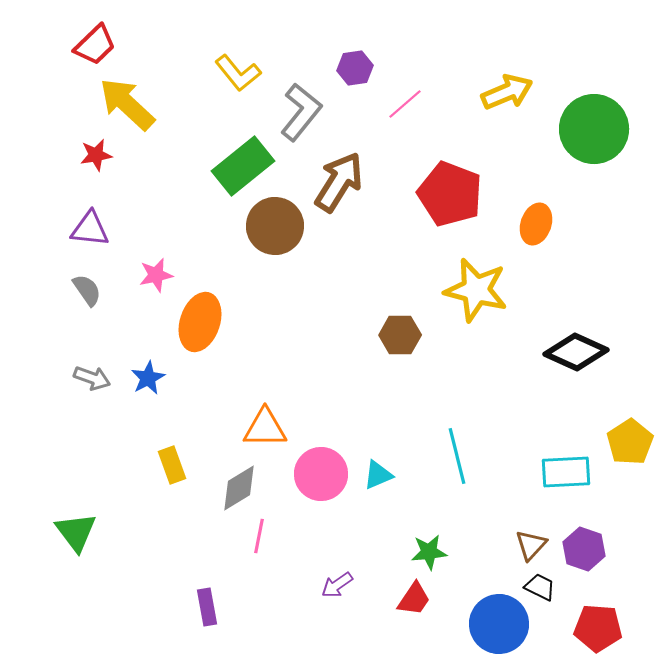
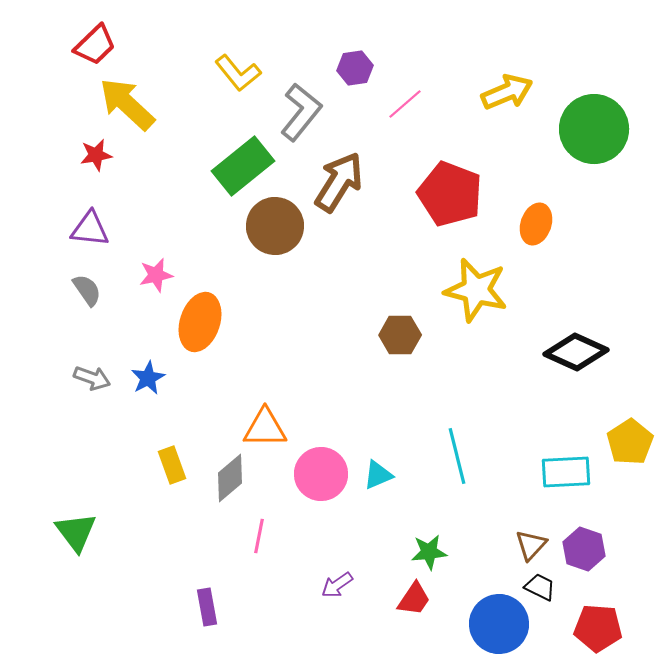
gray diamond at (239, 488): moved 9 px left, 10 px up; rotated 9 degrees counterclockwise
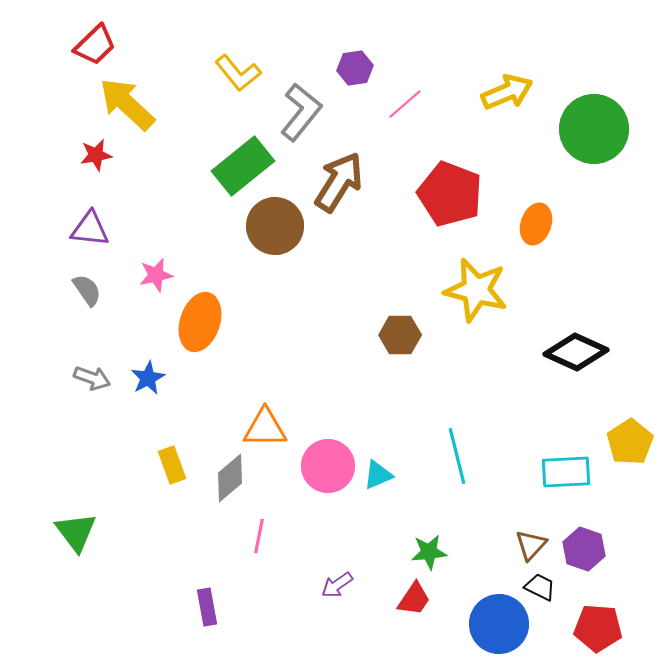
pink circle at (321, 474): moved 7 px right, 8 px up
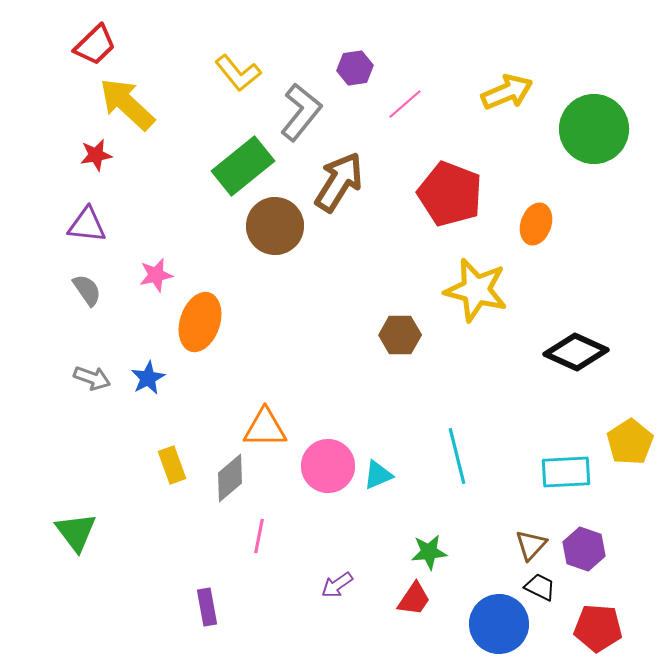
purple triangle at (90, 229): moved 3 px left, 4 px up
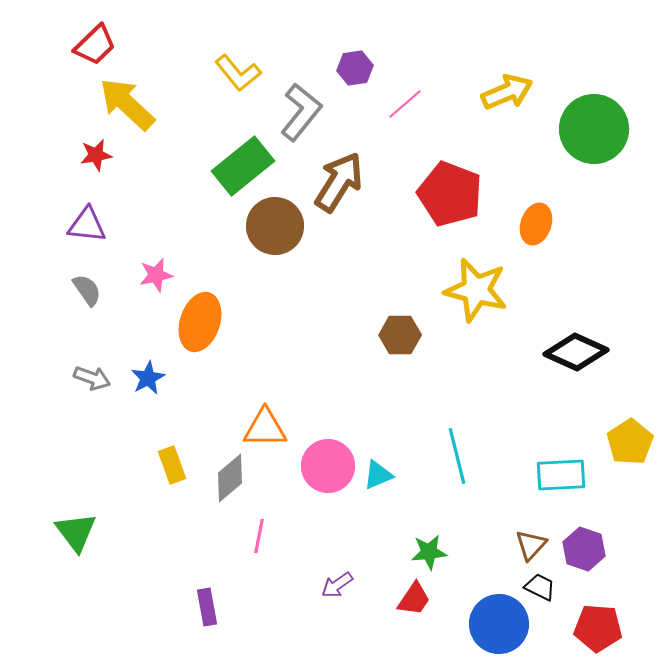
cyan rectangle at (566, 472): moved 5 px left, 3 px down
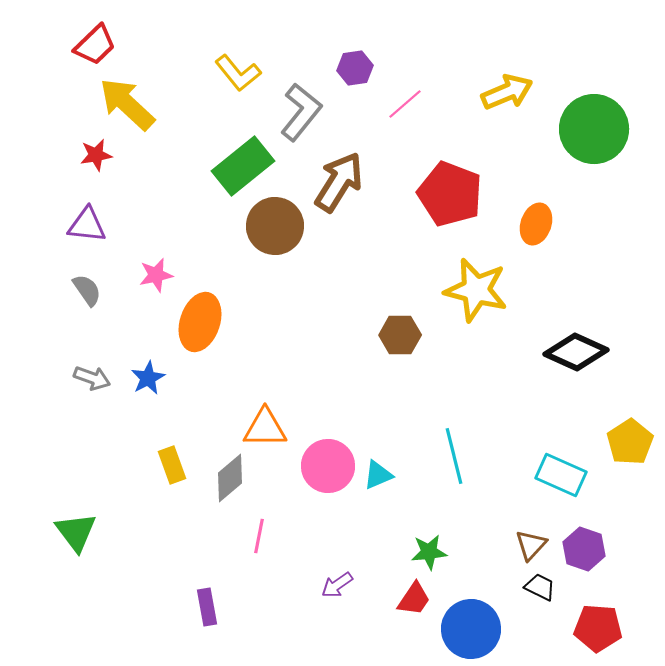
cyan line at (457, 456): moved 3 px left
cyan rectangle at (561, 475): rotated 27 degrees clockwise
blue circle at (499, 624): moved 28 px left, 5 px down
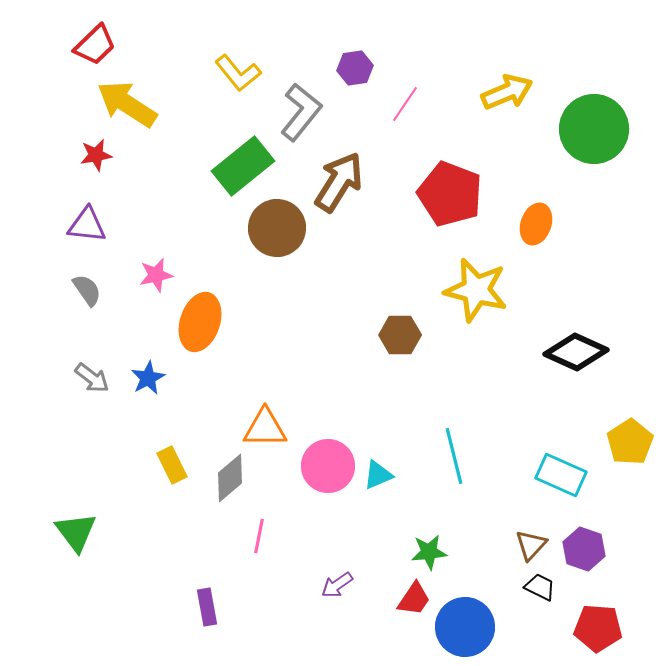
yellow arrow at (127, 104): rotated 10 degrees counterclockwise
pink line at (405, 104): rotated 15 degrees counterclockwise
brown circle at (275, 226): moved 2 px right, 2 px down
gray arrow at (92, 378): rotated 18 degrees clockwise
yellow rectangle at (172, 465): rotated 6 degrees counterclockwise
blue circle at (471, 629): moved 6 px left, 2 px up
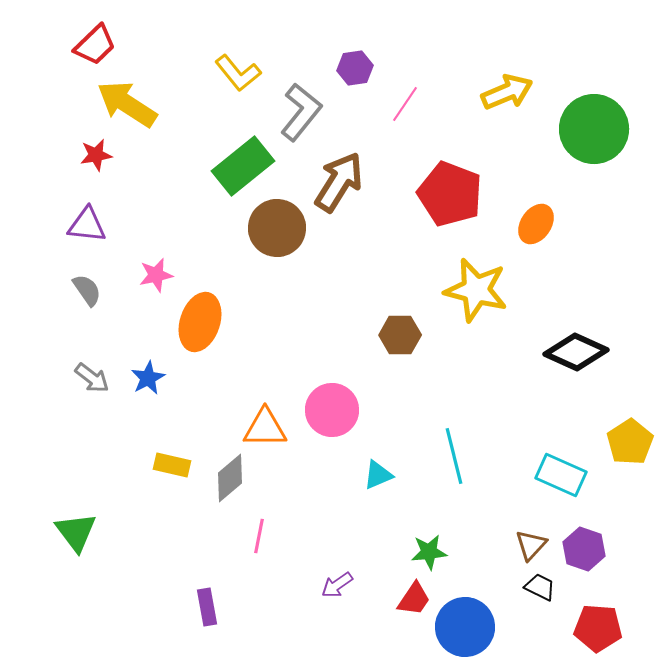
orange ellipse at (536, 224): rotated 15 degrees clockwise
yellow rectangle at (172, 465): rotated 51 degrees counterclockwise
pink circle at (328, 466): moved 4 px right, 56 px up
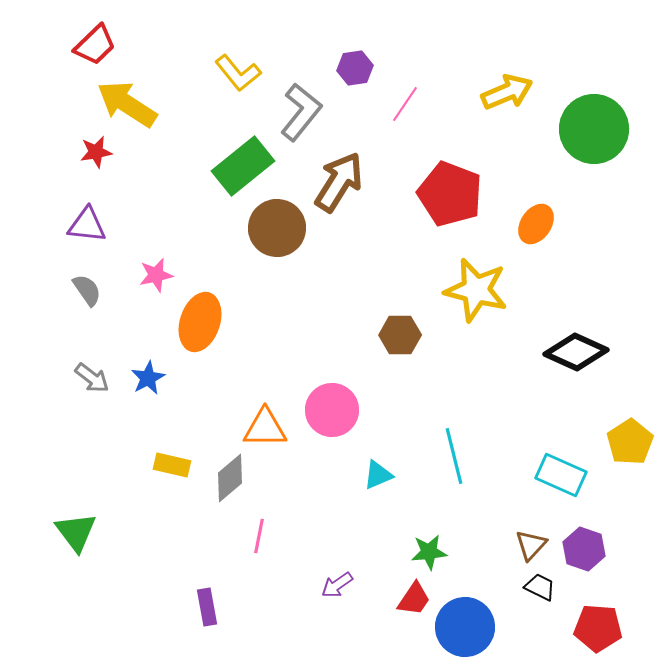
red star at (96, 155): moved 3 px up
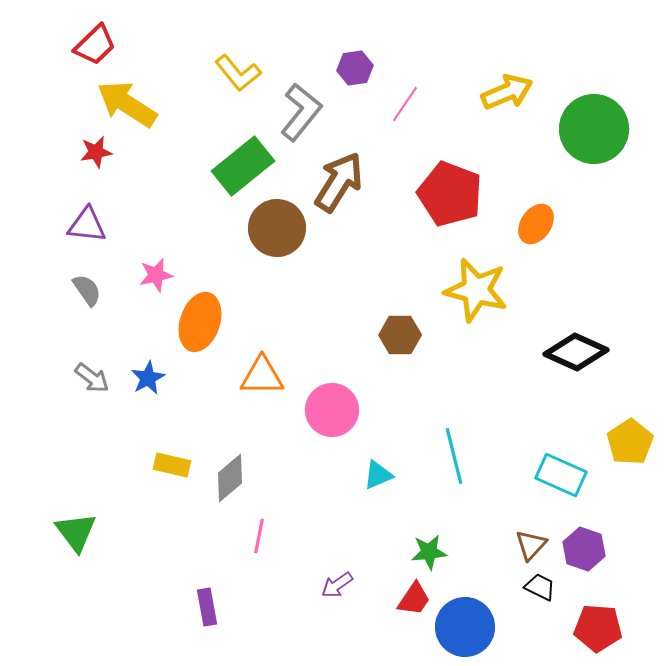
orange triangle at (265, 428): moved 3 px left, 52 px up
